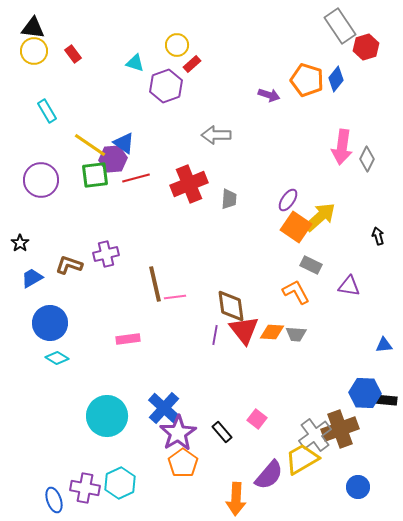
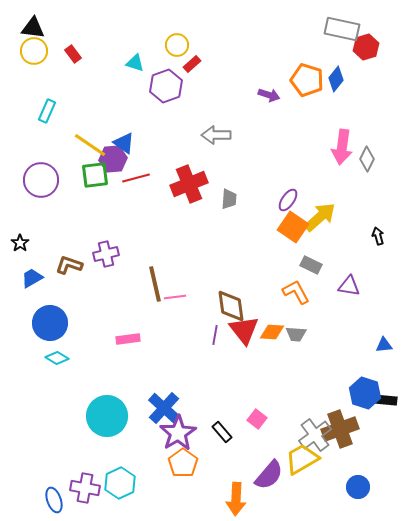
gray rectangle at (340, 26): moved 2 px right, 3 px down; rotated 44 degrees counterclockwise
cyan rectangle at (47, 111): rotated 55 degrees clockwise
orange square at (296, 227): moved 3 px left
blue hexagon at (365, 393): rotated 16 degrees clockwise
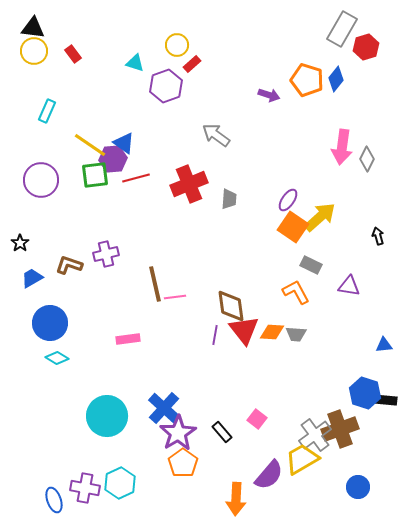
gray rectangle at (342, 29): rotated 72 degrees counterclockwise
gray arrow at (216, 135): rotated 36 degrees clockwise
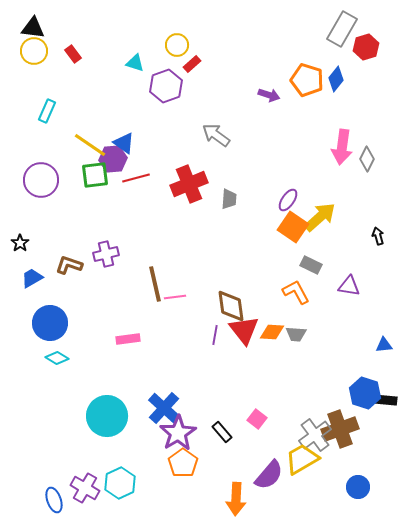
purple cross at (85, 488): rotated 20 degrees clockwise
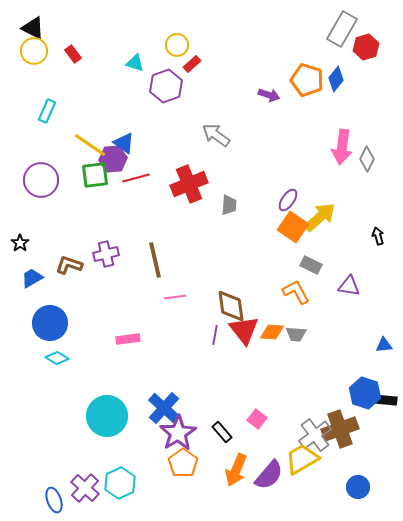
black triangle at (33, 28): rotated 20 degrees clockwise
gray trapezoid at (229, 199): moved 6 px down
brown line at (155, 284): moved 24 px up
purple cross at (85, 488): rotated 12 degrees clockwise
orange arrow at (236, 499): moved 29 px up; rotated 20 degrees clockwise
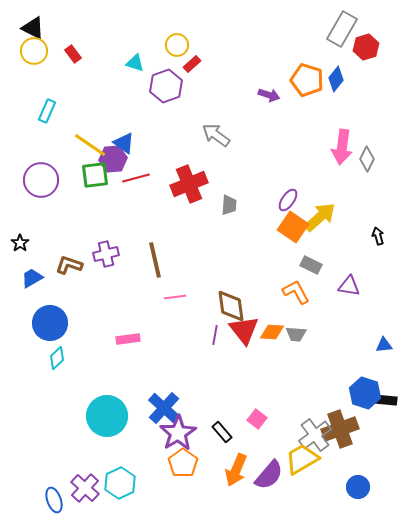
cyan diamond at (57, 358): rotated 75 degrees counterclockwise
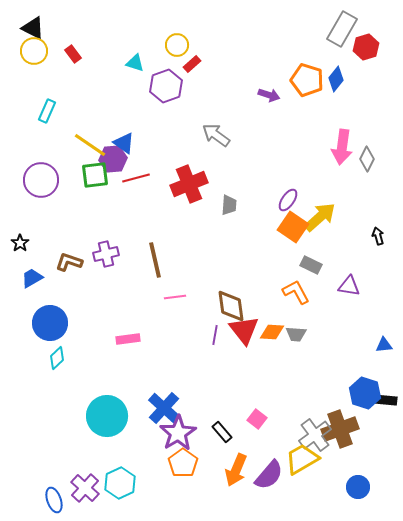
brown L-shape at (69, 265): moved 3 px up
